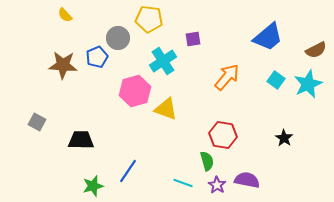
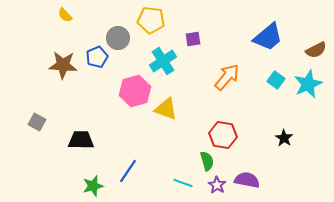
yellow pentagon: moved 2 px right, 1 px down
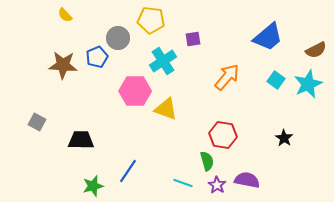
pink hexagon: rotated 16 degrees clockwise
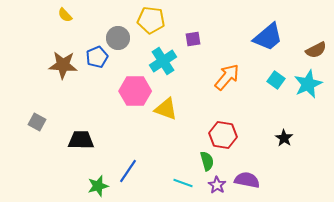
green star: moved 5 px right
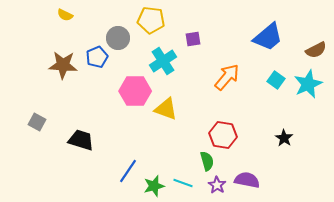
yellow semicircle: rotated 21 degrees counterclockwise
black trapezoid: rotated 16 degrees clockwise
green star: moved 56 px right
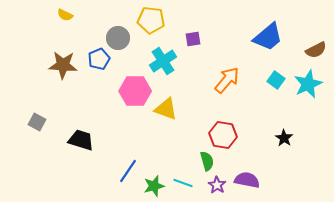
blue pentagon: moved 2 px right, 2 px down
orange arrow: moved 3 px down
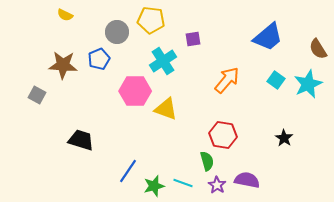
gray circle: moved 1 px left, 6 px up
brown semicircle: moved 2 px right, 1 px up; rotated 85 degrees clockwise
gray square: moved 27 px up
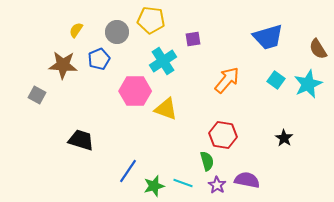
yellow semicircle: moved 11 px right, 15 px down; rotated 98 degrees clockwise
blue trapezoid: rotated 24 degrees clockwise
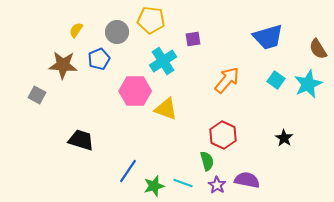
red hexagon: rotated 16 degrees clockwise
